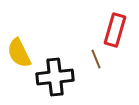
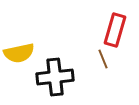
yellow semicircle: rotated 76 degrees counterclockwise
brown line: moved 7 px right
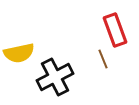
red rectangle: rotated 36 degrees counterclockwise
black cross: rotated 21 degrees counterclockwise
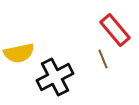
red rectangle: rotated 20 degrees counterclockwise
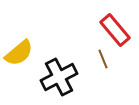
yellow semicircle: rotated 28 degrees counterclockwise
black cross: moved 4 px right
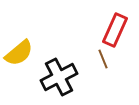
red rectangle: rotated 64 degrees clockwise
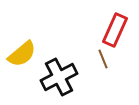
yellow semicircle: moved 3 px right, 1 px down
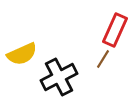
yellow semicircle: rotated 16 degrees clockwise
brown line: rotated 54 degrees clockwise
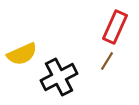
red rectangle: moved 3 px up
brown line: moved 4 px right, 2 px down
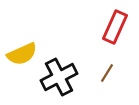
brown line: moved 12 px down
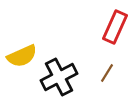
yellow semicircle: moved 2 px down
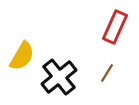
yellow semicircle: rotated 36 degrees counterclockwise
black cross: rotated 12 degrees counterclockwise
